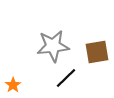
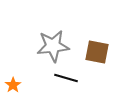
brown square: rotated 20 degrees clockwise
black line: rotated 60 degrees clockwise
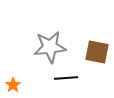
gray star: moved 3 px left, 1 px down
black line: rotated 20 degrees counterclockwise
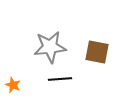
black line: moved 6 px left, 1 px down
orange star: rotated 14 degrees counterclockwise
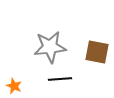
orange star: moved 1 px right, 1 px down
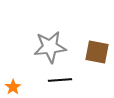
black line: moved 1 px down
orange star: moved 1 px left, 1 px down; rotated 14 degrees clockwise
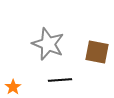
gray star: moved 2 px left, 3 px up; rotated 28 degrees clockwise
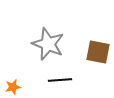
brown square: moved 1 px right
orange star: rotated 21 degrees clockwise
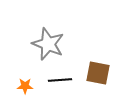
brown square: moved 21 px down
orange star: moved 12 px right, 1 px up; rotated 14 degrees clockwise
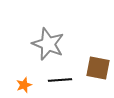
brown square: moved 5 px up
orange star: moved 1 px left, 1 px up; rotated 21 degrees counterclockwise
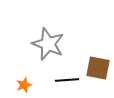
black line: moved 7 px right
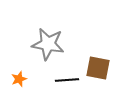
gray star: rotated 12 degrees counterclockwise
orange star: moved 5 px left, 6 px up
